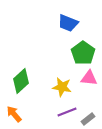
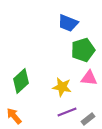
green pentagon: moved 3 px up; rotated 20 degrees clockwise
orange arrow: moved 2 px down
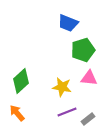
orange arrow: moved 3 px right, 3 px up
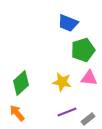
green diamond: moved 2 px down
yellow star: moved 5 px up
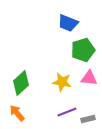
gray rectangle: rotated 24 degrees clockwise
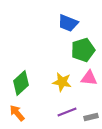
gray rectangle: moved 3 px right, 2 px up
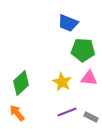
green pentagon: rotated 20 degrees clockwise
yellow star: rotated 18 degrees clockwise
gray rectangle: rotated 40 degrees clockwise
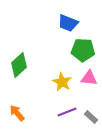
green diamond: moved 2 px left, 18 px up
gray rectangle: rotated 16 degrees clockwise
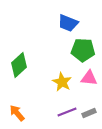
gray rectangle: moved 2 px left, 4 px up; rotated 64 degrees counterclockwise
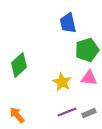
blue trapezoid: rotated 55 degrees clockwise
green pentagon: moved 4 px right; rotated 20 degrees counterclockwise
orange arrow: moved 2 px down
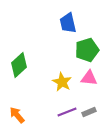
gray rectangle: moved 1 px up
